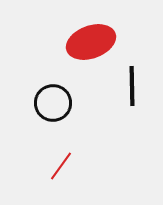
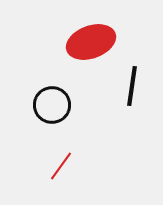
black line: rotated 9 degrees clockwise
black circle: moved 1 px left, 2 px down
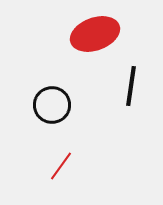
red ellipse: moved 4 px right, 8 px up
black line: moved 1 px left
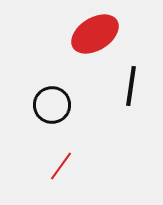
red ellipse: rotated 12 degrees counterclockwise
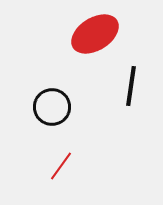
black circle: moved 2 px down
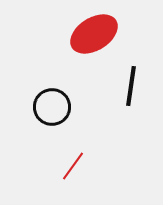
red ellipse: moved 1 px left
red line: moved 12 px right
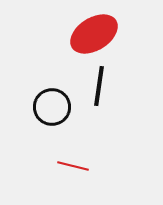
black line: moved 32 px left
red line: rotated 68 degrees clockwise
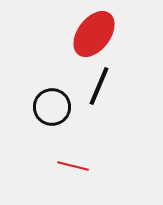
red ellipse: rotated 21 degrees counterclockwise
black line: rotated 15 degrees clockwise
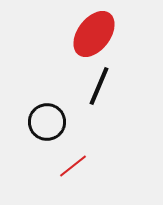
black circle: moved 5 px left, 15 px down
red line: rotated 52 degrees counterclockwise
